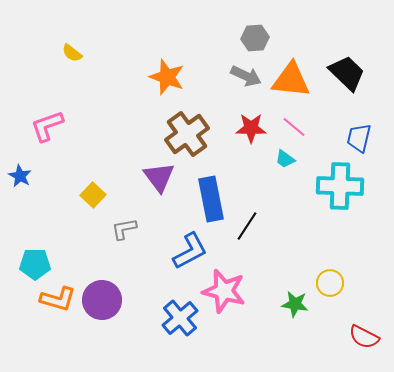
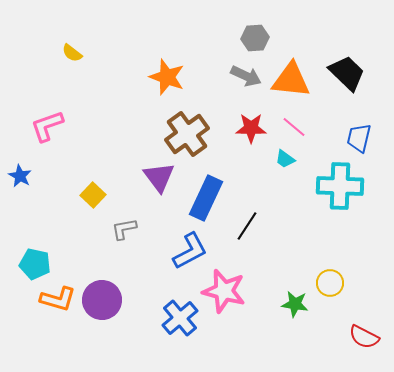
blue rectangle: moved 5 px left, 1 px up; rotated 36 degrees clockwise
cyan pentagon: rotated 12 degrees clockwise
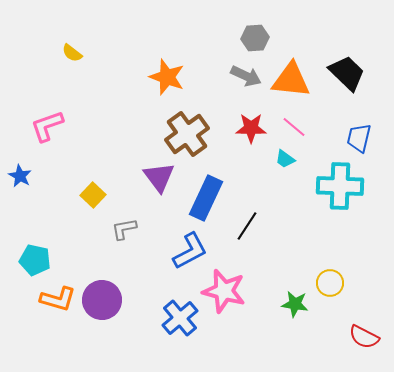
cyan pentagon: moved 4 px up
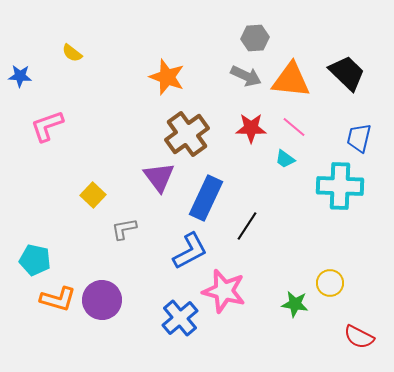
blue star: moved 100 px up; rotated 25 degrees counterclockwise
red semicircle: moved 5 px left
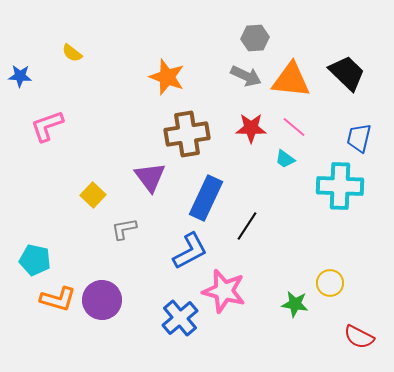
brown cross: rotated 27 degrees clockwise
purple triangle: moved 9 px left
